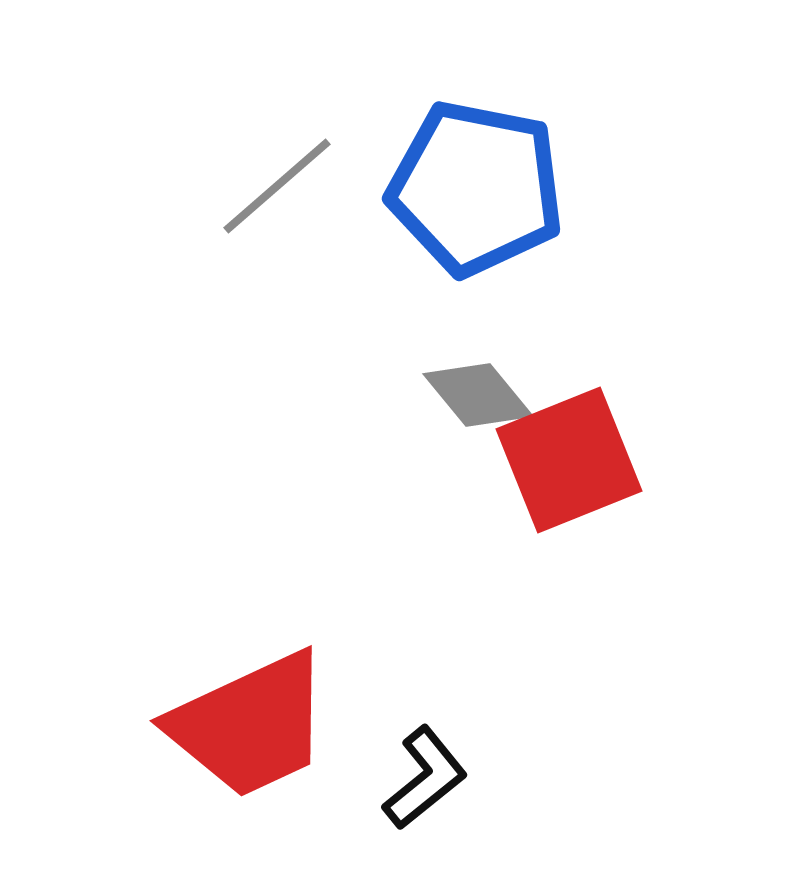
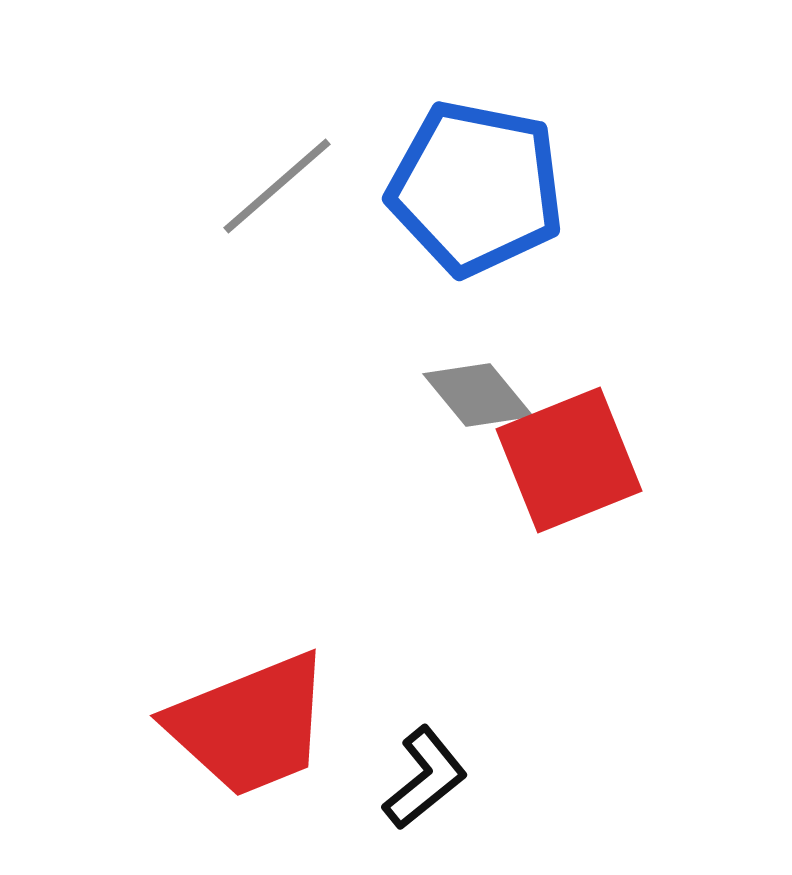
red trapezoid: rotated 3 degrees clockwise
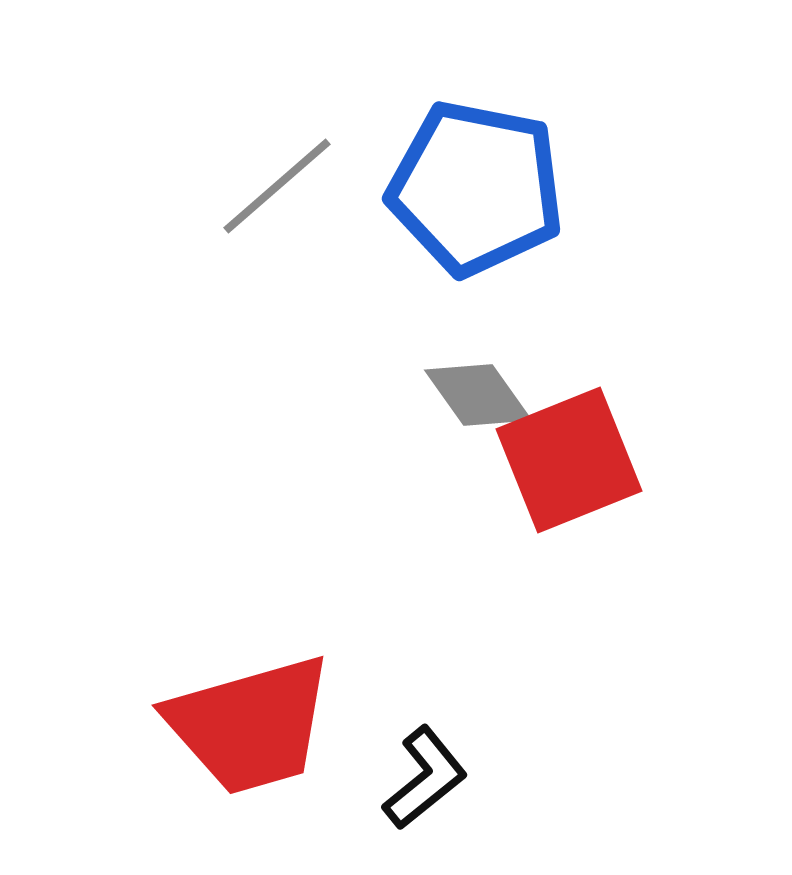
gray diamond: rotated 4 degrees clockwise
red trapezoid: rotated 6 degrees clockwise
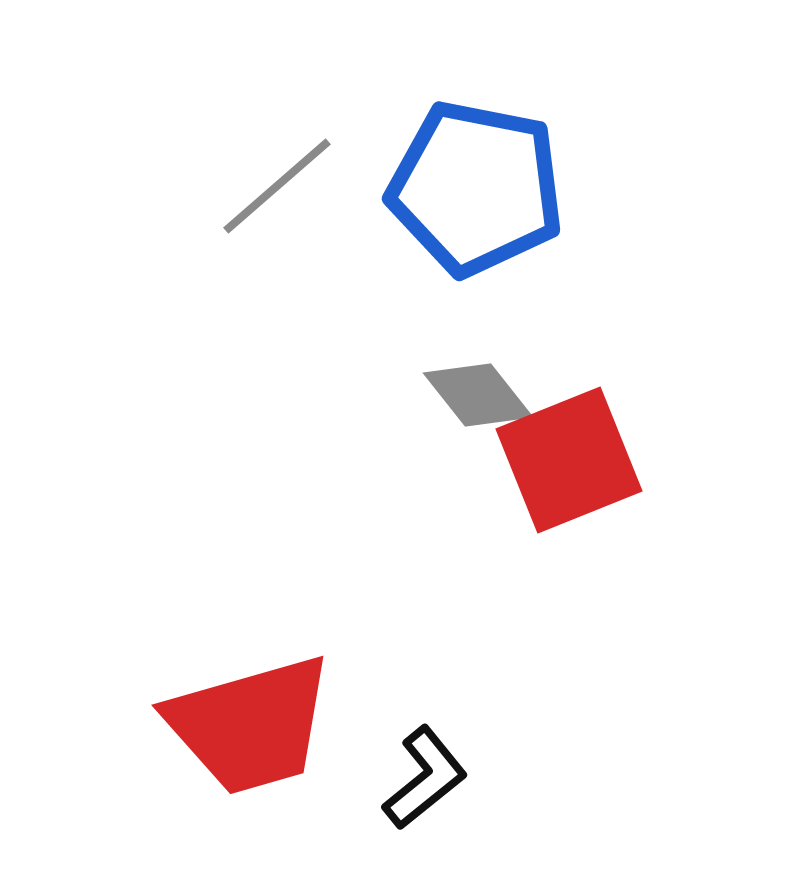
gray diamond: rotated 3 degrees counterclockwise
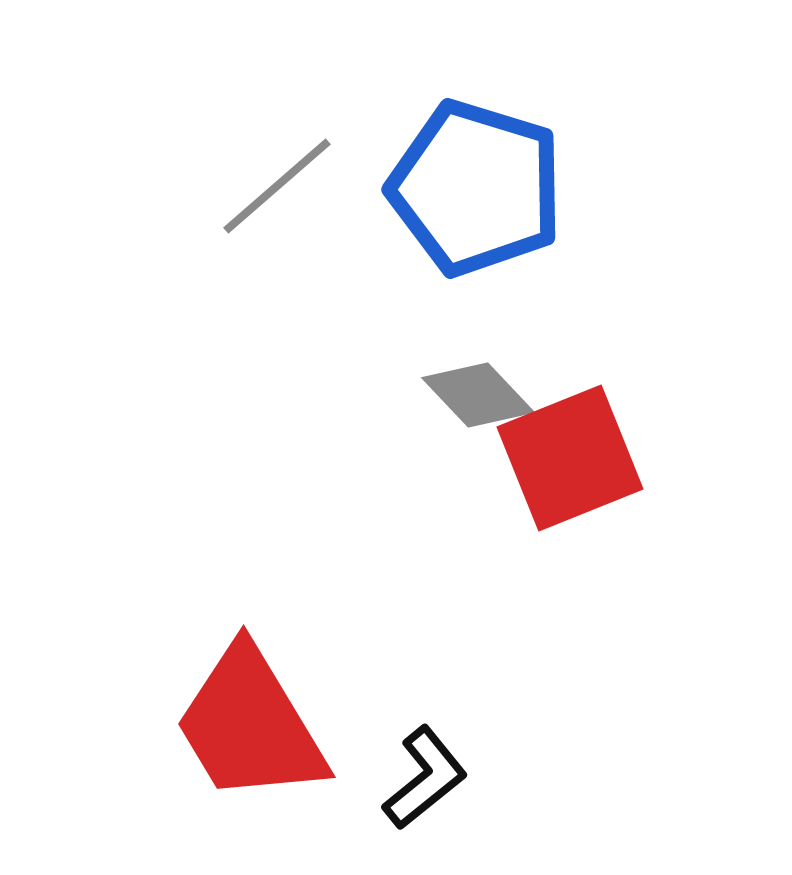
blue pentagon: rotated 6 degrees clockwise
gray diamond: rotated 5 degrees counterclockwise
red square: moved 1 px right, 2 px up
red trapezoid: rotated 75 degrees clockwise
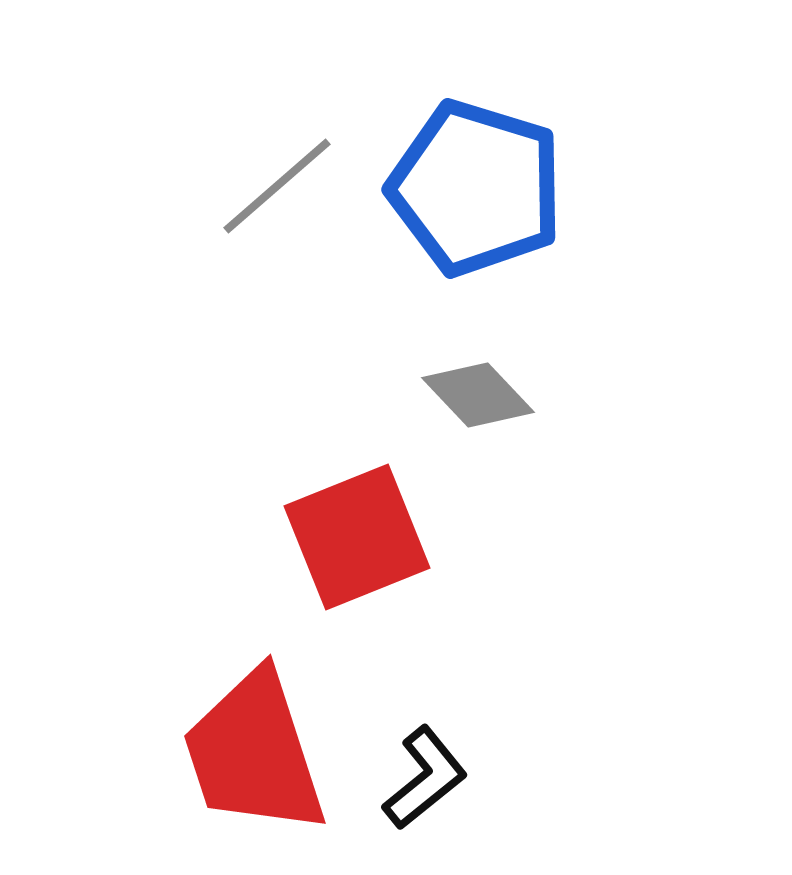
red square: moved 213 px left, 79 px down
red trapezoid: moved 4 px right, 28 px down; rotated 13 degrees clockwise
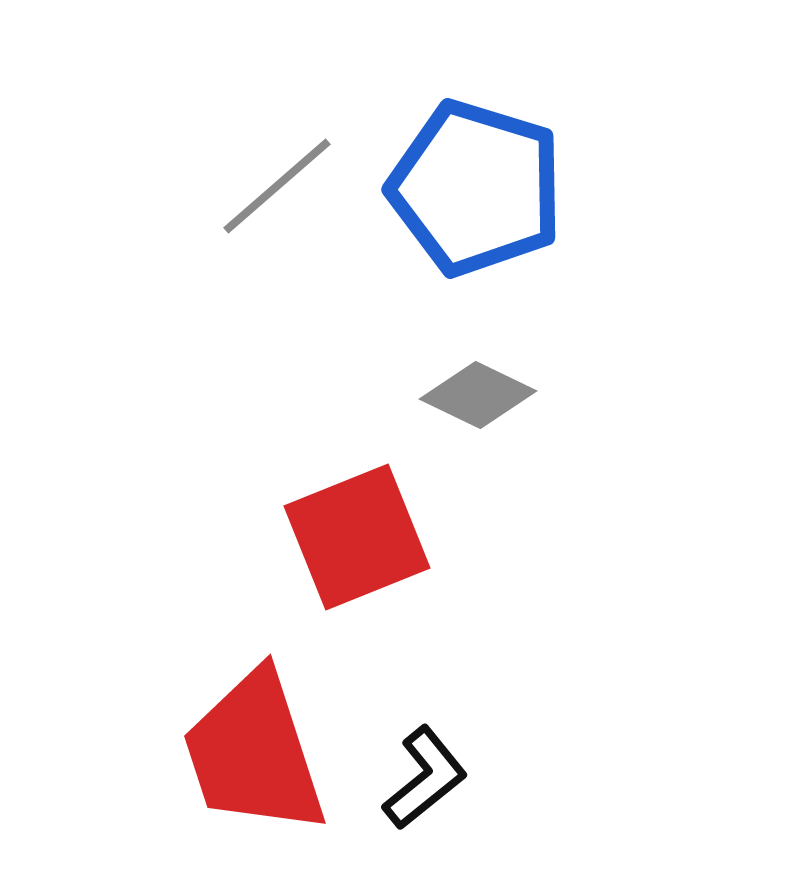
gray diamond: rotated 21 degrees counterclockwise
